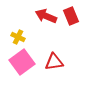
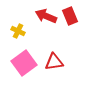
red rectangle: moved 1 px left
yellow cross: moved 6 px up
pink square: moved 2 px right, 1 px down
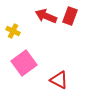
red rectangle: rotated 42 degrees clockwise
yellow cross: moved 5 px left
red triangle: moved 5 px right, 18 px down; rotated 36 degrees clockwise
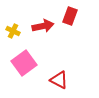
red arrow: moved 3 px left, 10 px down; rotated 145 degrees clockwise
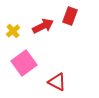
red arrow: rotated 15 degrees counterclockwise
yellow cross: rotated 24 degrees clockwise
red triangle: moved 2 px left, 2 px down
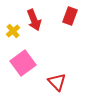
red arrow: moved 9 px left, 6 px up; rotated 95 degrees clockwise
pink square: moved 1 px left
red triangle: rotated 18 degrees clockwise
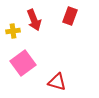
yellow cross: rotated 32 degrees clockwise
red triangle: rotated 30 degrees counterclockwise
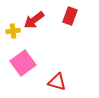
red arrow: rotated 75 degrees clockwise
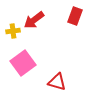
red rectangle: moved 5 px right
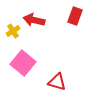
red arrow: rotated 50 degrees clockwise
yellow cross: rotated 24 degrees counterclockwise
pink square: rotated 15 degrees counterclockwise
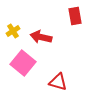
red rectangle: rotated 30 degrees counterclockwise
red arrow: moved 7 px right, 17 px down
red triangle: moved 1 px right
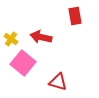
yellow cross: moved 2 px left, 8 px down; rotated 24 degrees counterclockwise
